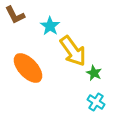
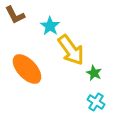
yellow arrow: moved 2 px left, 1 px up
orange ellipse: moved 1 px left, 1 px down
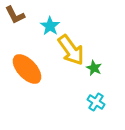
green star: moved 5 px up
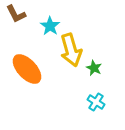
brown L-shape: moved 1 px right, 1 px up
yellow arrow: rotated 20 degrees clockwise
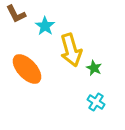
cyan star: moved 5 px left
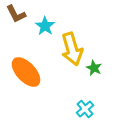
yellow arrow: moved 1 px right, 1 px up
orange ellipse: moved 1 px left, 3 px down
cyan cross: moved 11 px left, 7 px down; rotated 18 degrees clockwise
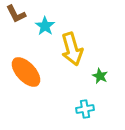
green star: moved 6 px right, 8 px down
cyan cross: rotated 30 degrees clockwise
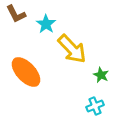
cyan star: moved 1 px right, 2 px up
yellow arrow: rotated 28 degrees counterclockwise
green star: moved 1 px right, 1 px up
cyan cross: moved 10 px right, 3 px up; rotated 12 degrees counterclockwise
